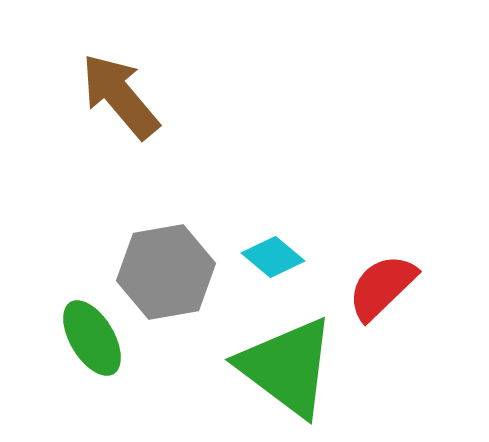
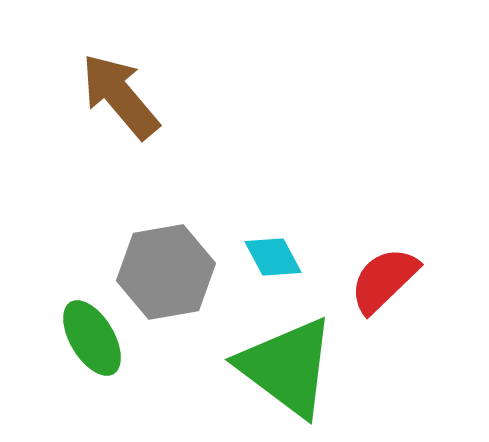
cyan diamond: rotated 22 degrees clockwise
red semicircle: moved 2 px right, 7 px up
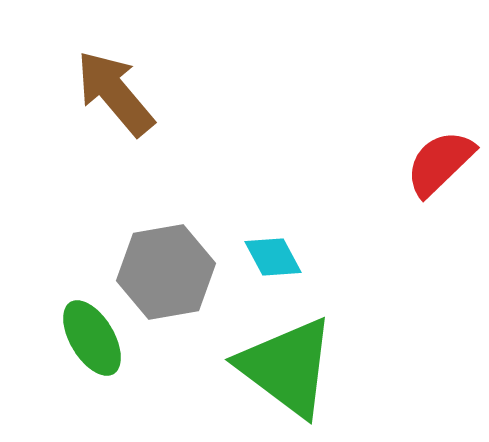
brown arrow: moved 5 px left, 3 px up
red semicircle: moved 56 px right, 117 px up
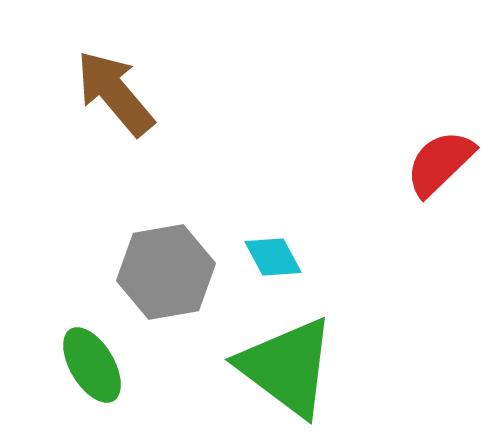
green ellipse: moved 27 px down
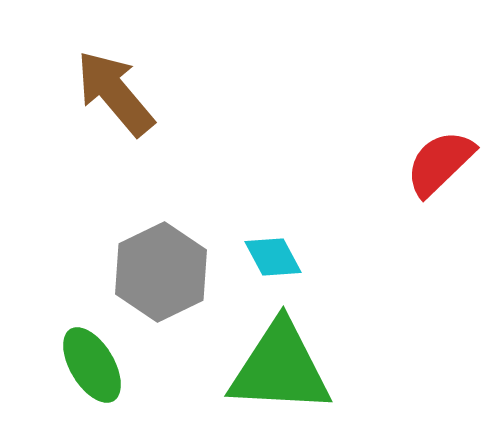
gray hexagon: moved 5 px left; rotated 16 degrees counterclockwise
green triangle: moved 7 px left, 1 px down; rotated 34 degrees counterclockwise
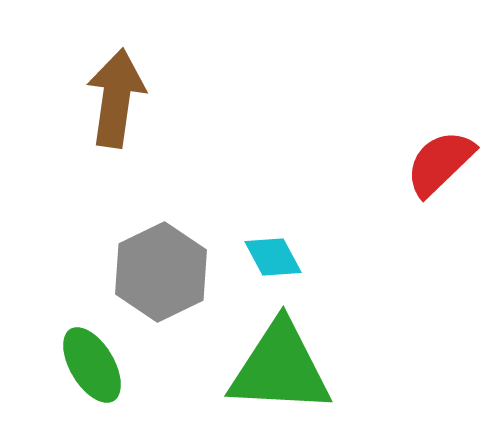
brown arrow: moved 1 px right, 5 px down; rotated 48 degrees clockwise
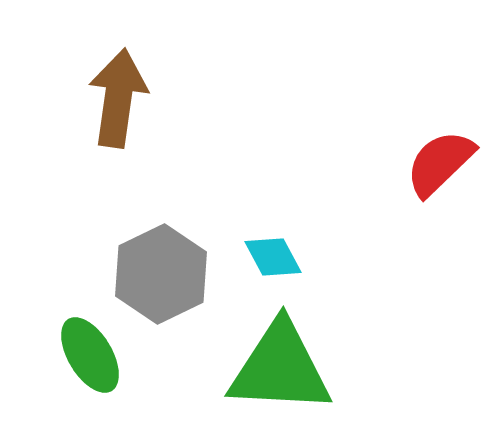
brown arrow: moved 2 px right
gray hexagon: moved 2 px down
green ellipse: moved 2 px left, 10 px up
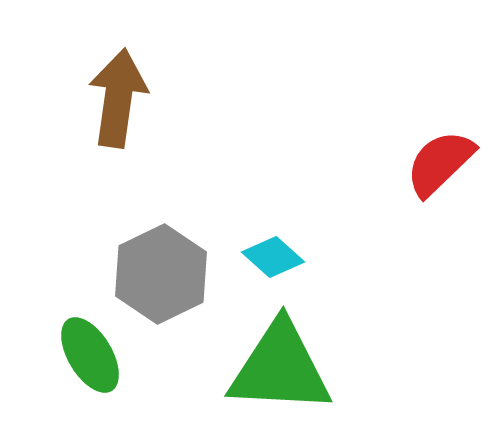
cyan diamond: rotated 20 degrees counterclockwise
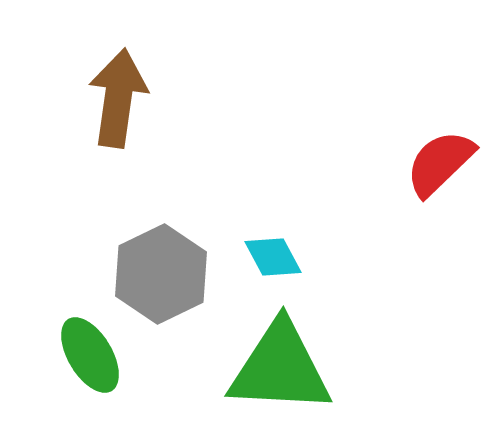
cyan diamond: rotated 20 degrees clockwise
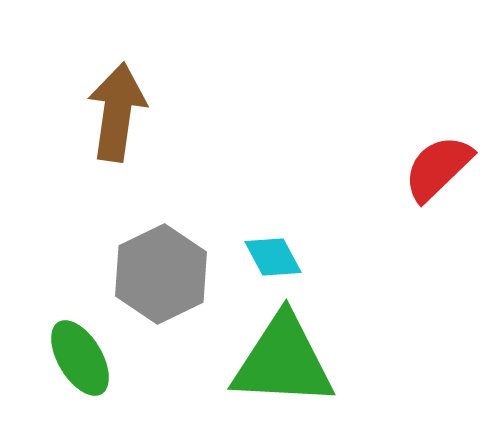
brown arrow: moved 1 px left, 14 px down
red semicircle: moved 2 px left, 5 px down
green ellipse: moved 10 px left, 3 px down
green triangle: moved 3 px right, 7 px up
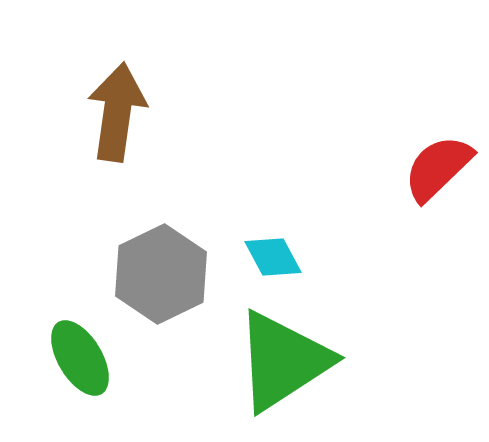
green triangle: rotated 36 degrees counterclockwise
